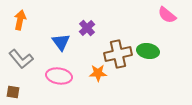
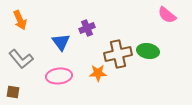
orange arrow: rotated 144 degrees clockwise
purple cross: rotated 21 degrees clockwise
pink ellipse: rotated 15 degrees counterclockwise
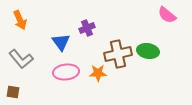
pink ellipse: moved 7 px right, 4 px up
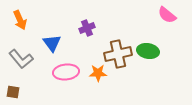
blue triangle: moved 9 px left, 1 px down
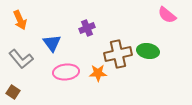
brown square: rotated 24 degrees clockwise
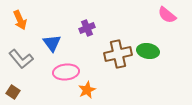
orange star: moved 11 px left, 17 px down; rotated 24 degrees counterclockwise
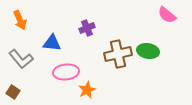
blue triangle: rotated 48 degrees counterclockwise
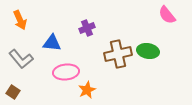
pink semicircle: rotated 12 degrees clockwise
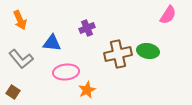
pink semicircle: moved 1 px right; rotated 108 degrees counterclockwise
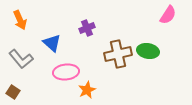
blue triangle: rotated 36 degrees clockwise
